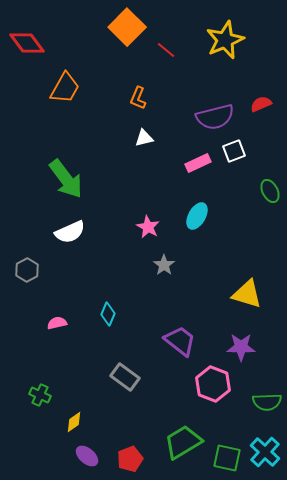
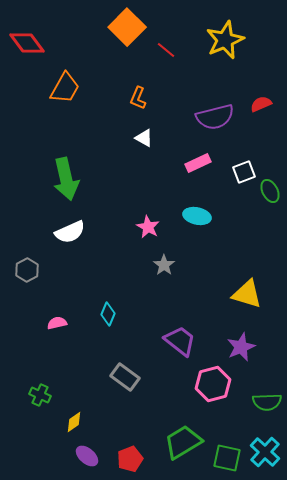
white triangle: rotated 42 degrees clockwise
white square: moved 10 px right, 21 px down
green arrow: rotated 24 degrees clockwise
cyan ellipse: rotated 72 degrees clockwise
purple star: rotated 24 degrees counterclockwise
pink hexagon: rotated 24 degrees clockwise
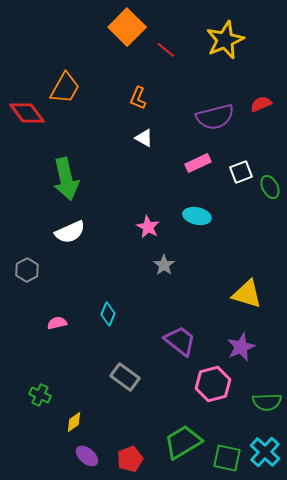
red diamond: moved 70 px down
white square: moved 3 px left
green ellipse: moved 4 px up
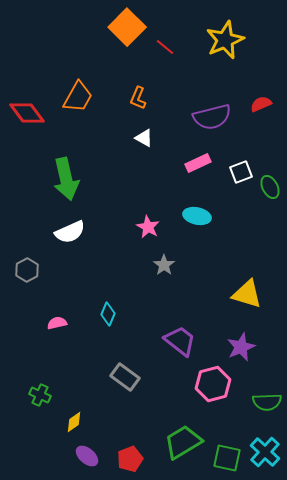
red line: moved 1 px left, 3 px up
orange trapezoid: moved 13 px right, 9 px down
purple semicircle: moved 3 px left
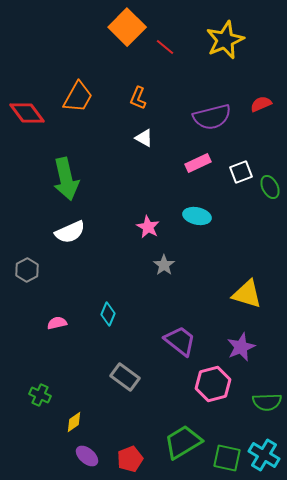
cyan cross: moved 1 px left, 3 px down; rotated 12 degrees counterclockwise
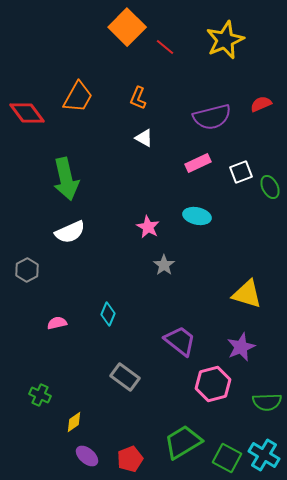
green square: rotated 16 degrees clockwise
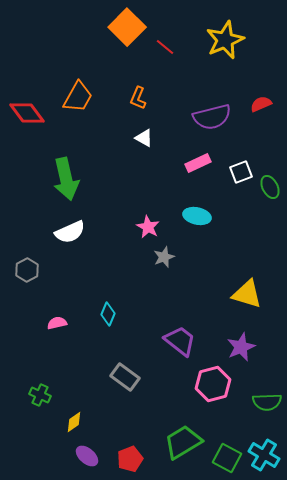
gray star: moved 8 px up; rotated 15 degrees clockwise
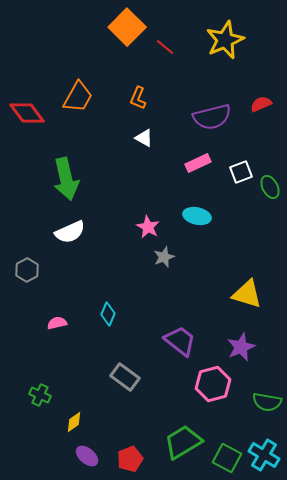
green semicircle: rotated 12 degrees clockwise
